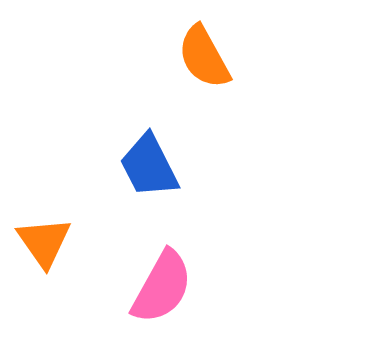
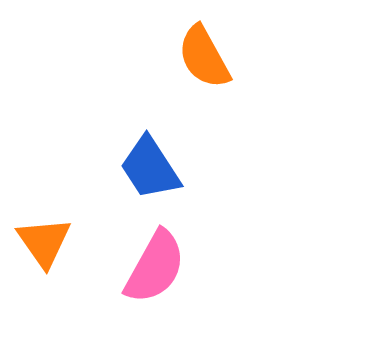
blue trapezoid: moved 1 px right, 2 px down; rotated 6 degrees counterclockwise
pink semicircle: moved 7 px left, 20 px up
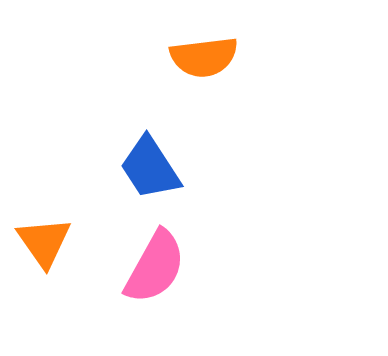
orange semicircle: rotated 68 degrees counterclockwise
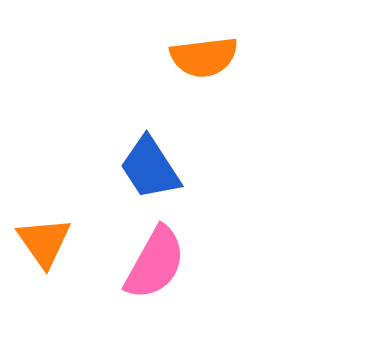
pink semicircle: moved 4 px up
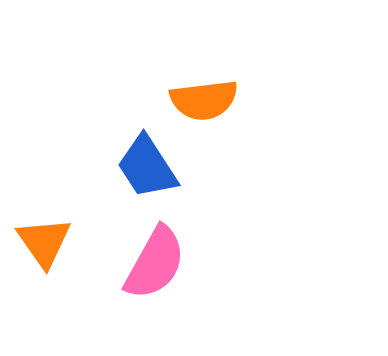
orange semicircle: moved 43 px down
blue trapezoid: moved 3 px left, 1 px up
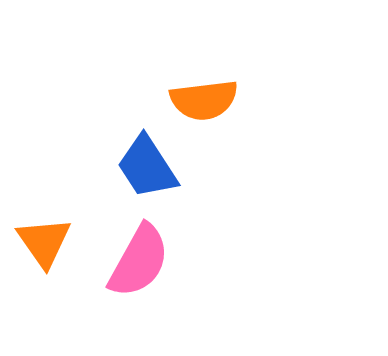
pink semicircle: moved 16 px left, 2 px up
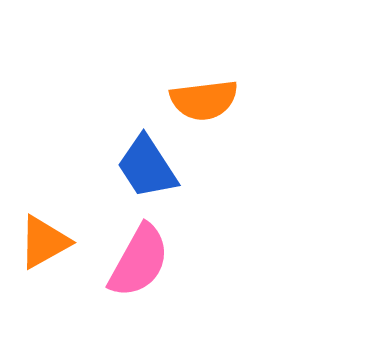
orange triangle: rotated 36 degrees clockwise
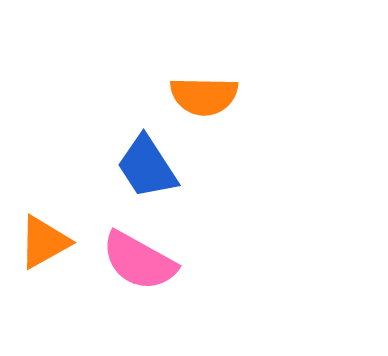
orange semicircle: moved 4 px up; rotated 8 degrees clockwise
pink semicircle: rotated 90 degrees clockwise
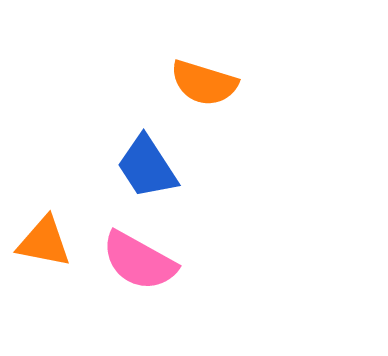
orange semicircle: moved 13 px up; rotated 16 degrees clockwise
orange triangle: rotated 40 degrees clockwise
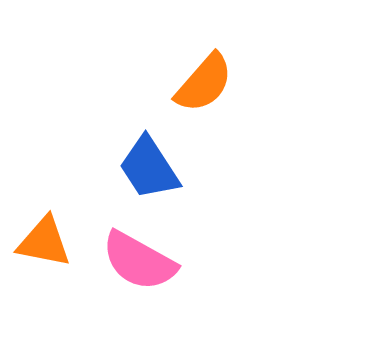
orange semicircle: rotated 66 degrees counterclockwise
blue trapezoid: moved 2 px right, 1 px down
